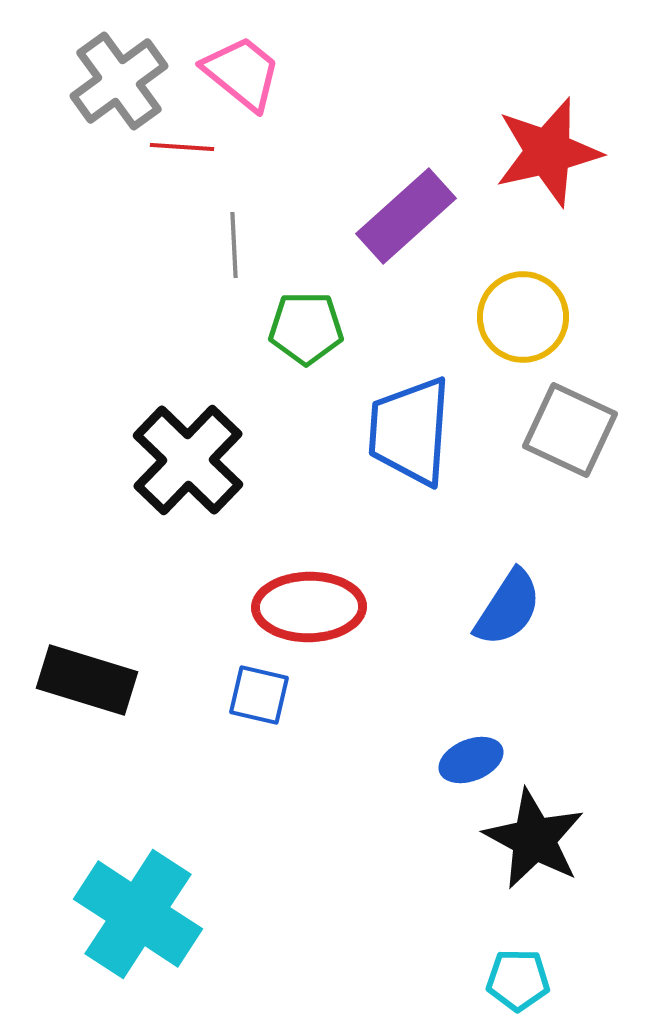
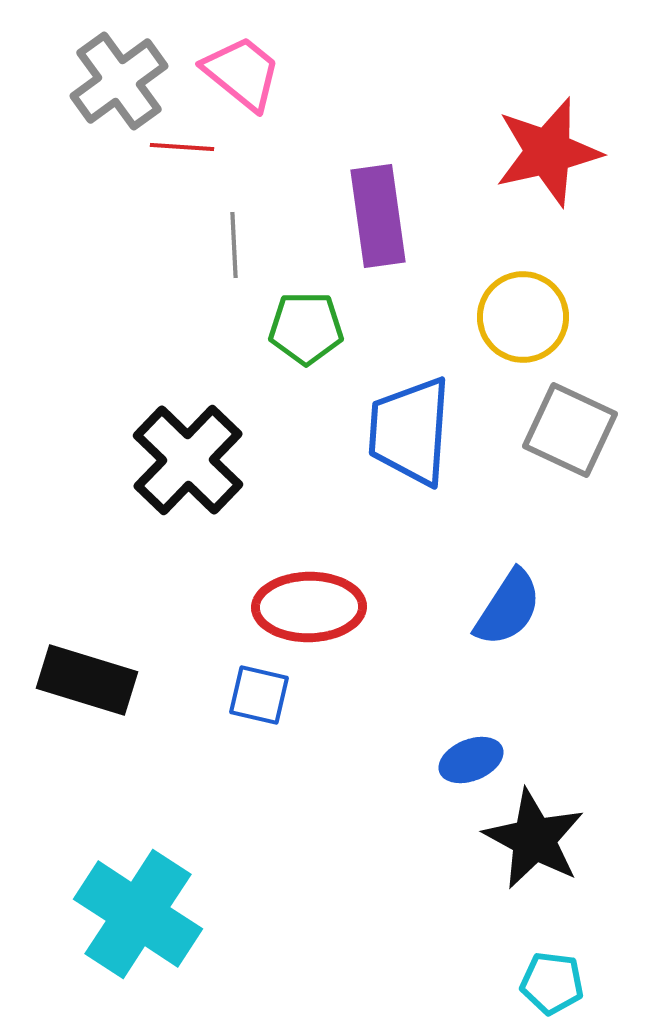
purple rectangle: moved 28 px left; rotated 56 degrees counterclockwise
cyan pentagon: moved 34 px right, 3 px down; rotated 6 degrees clockwise
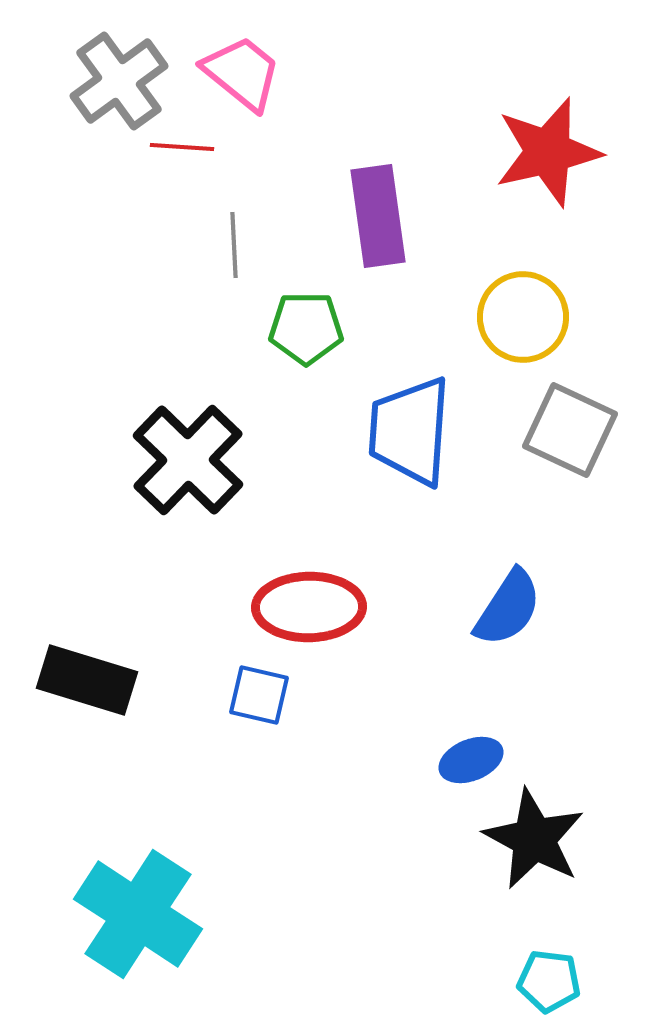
cyan pentagon: moved 3 px left, 2 px up
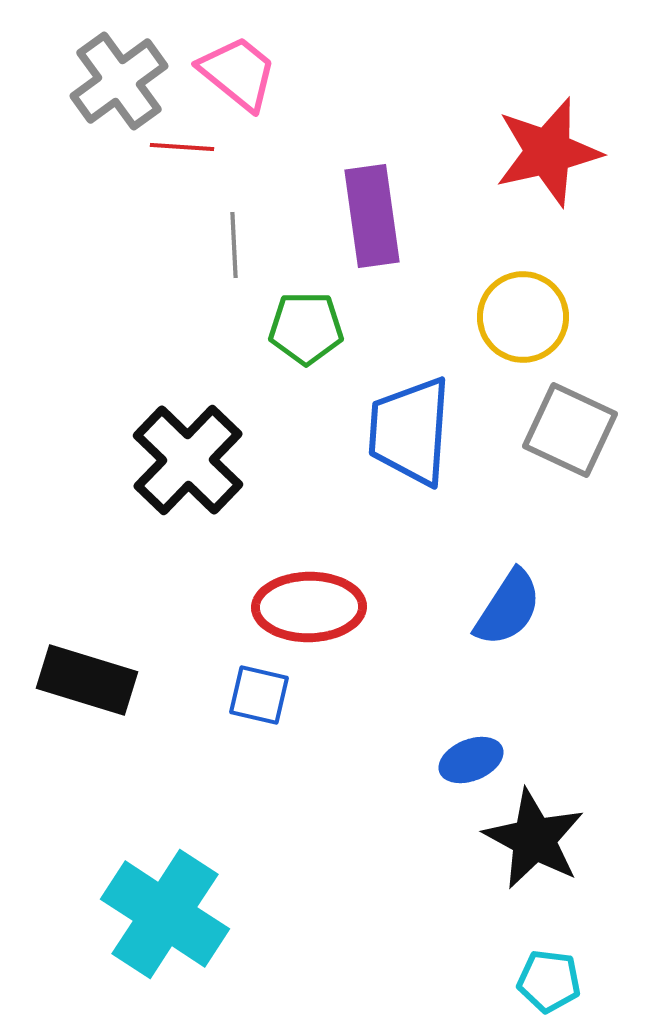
pink trapezoid: moved 4 px left
purple rectangle: moved 6 px left
cyan cross: moved 27 px right
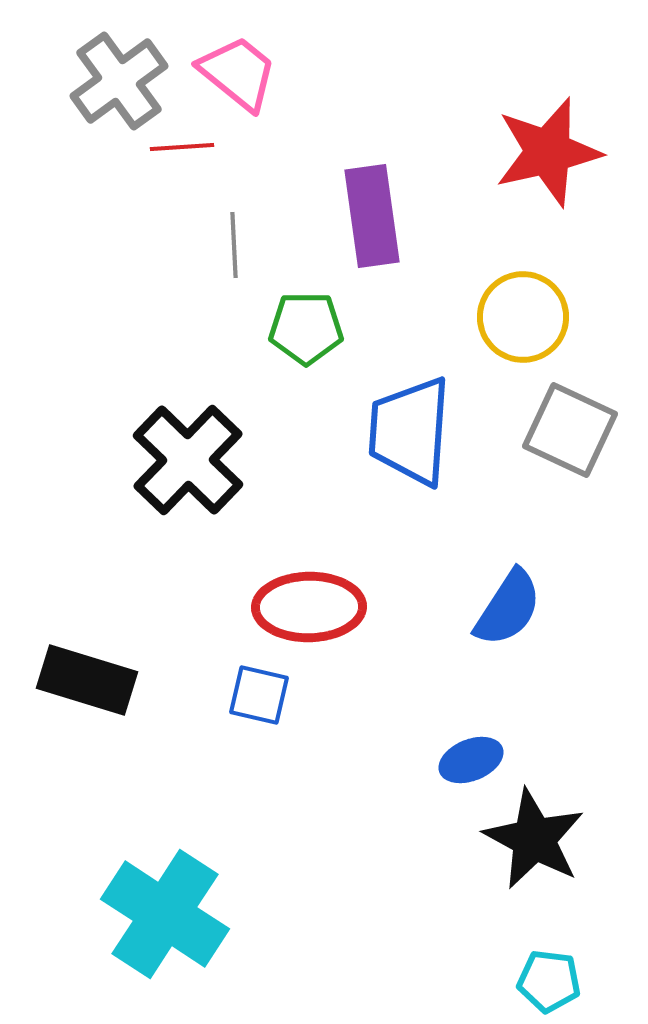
red line: rotated 8 degrees counterclockwise
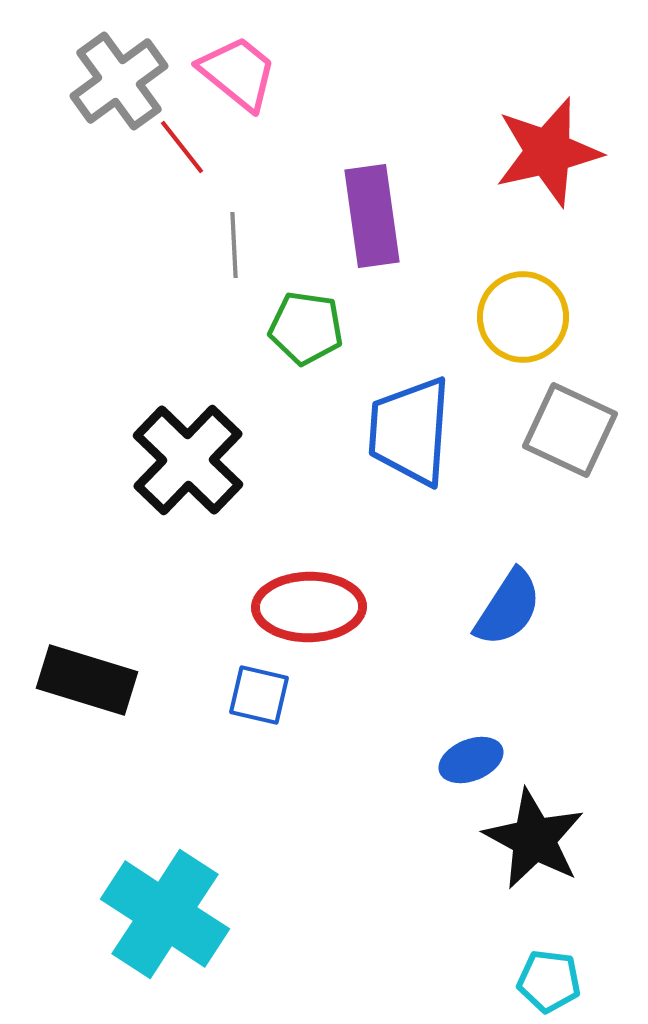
red line: rotated 56 degrees clockwise
green pentagon: rotated 8 degrees clockwise
